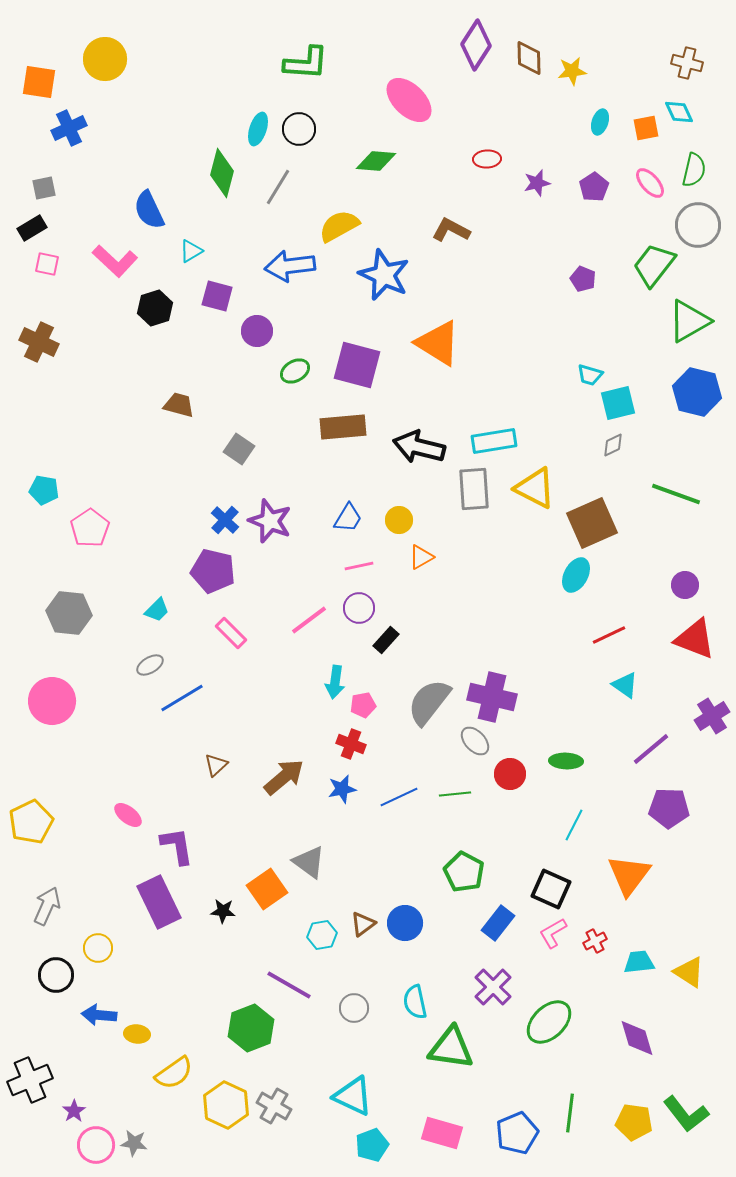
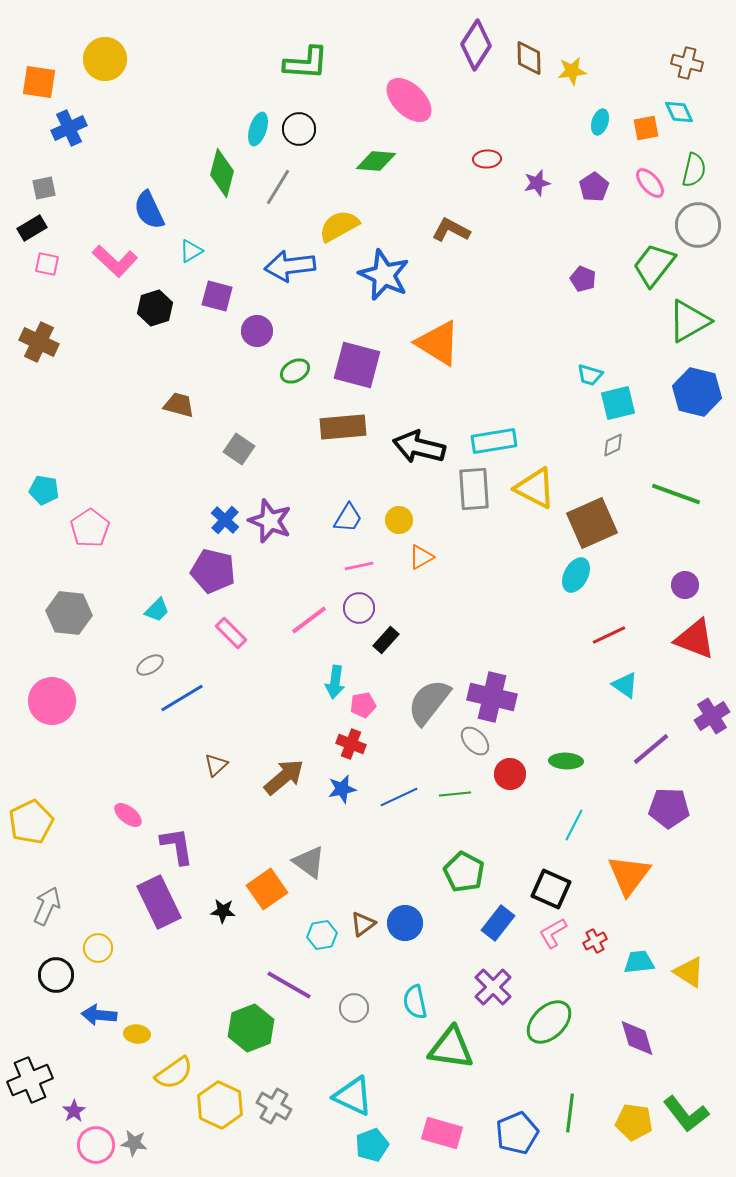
yellow hexagon at (226, 1105): moved 6 px left
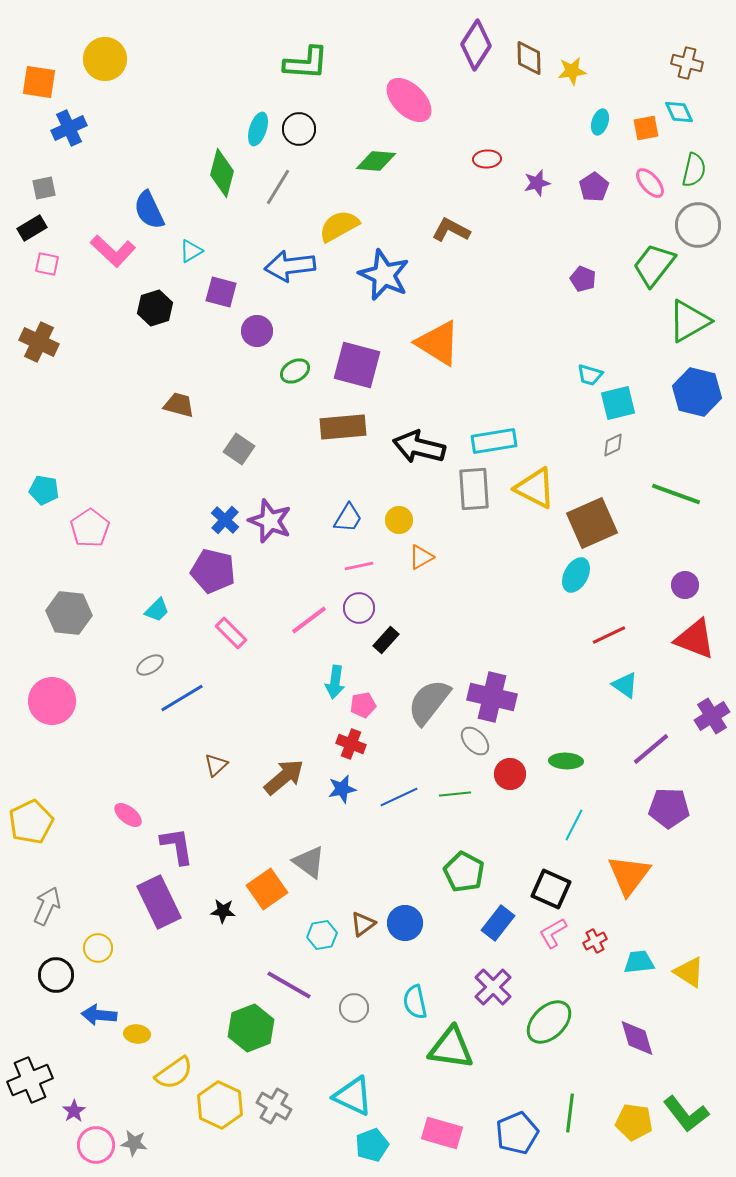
pink L-shape at (115, 261): moved 2 px left, 10 px up
purple square at (217, 296): moved 4 px right, 4 px up
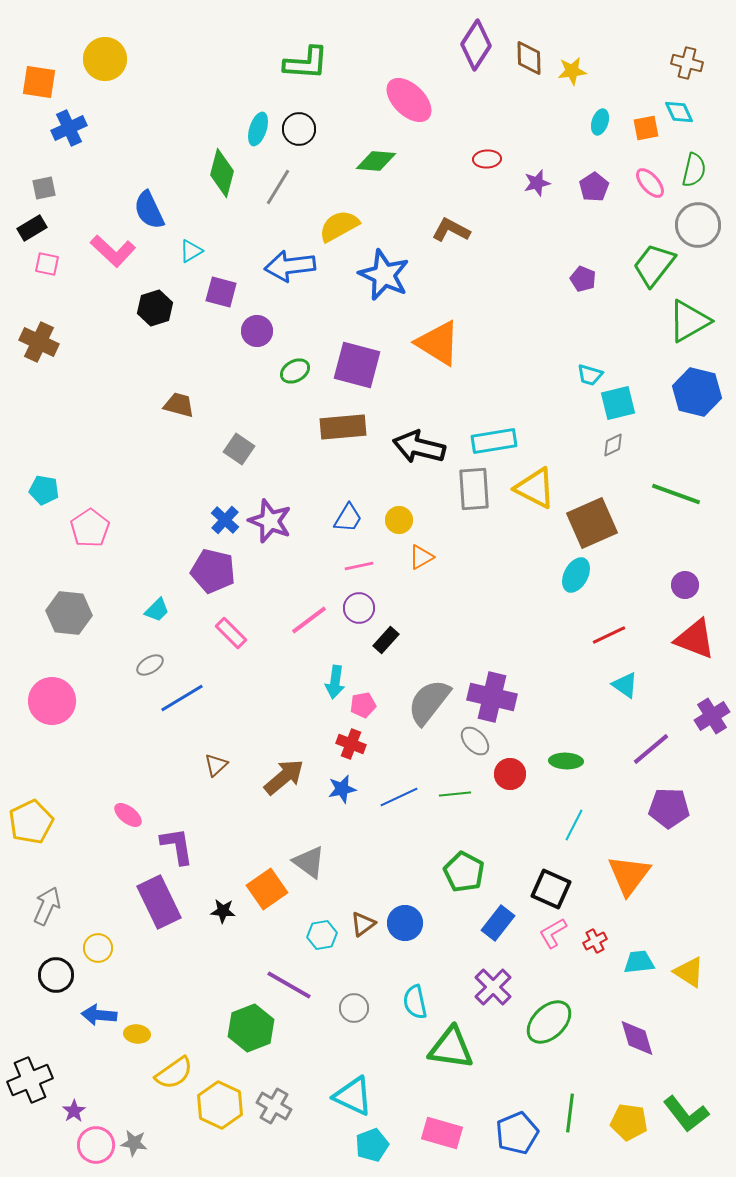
yellow pentagon at (634, 1122): moved 5 px left
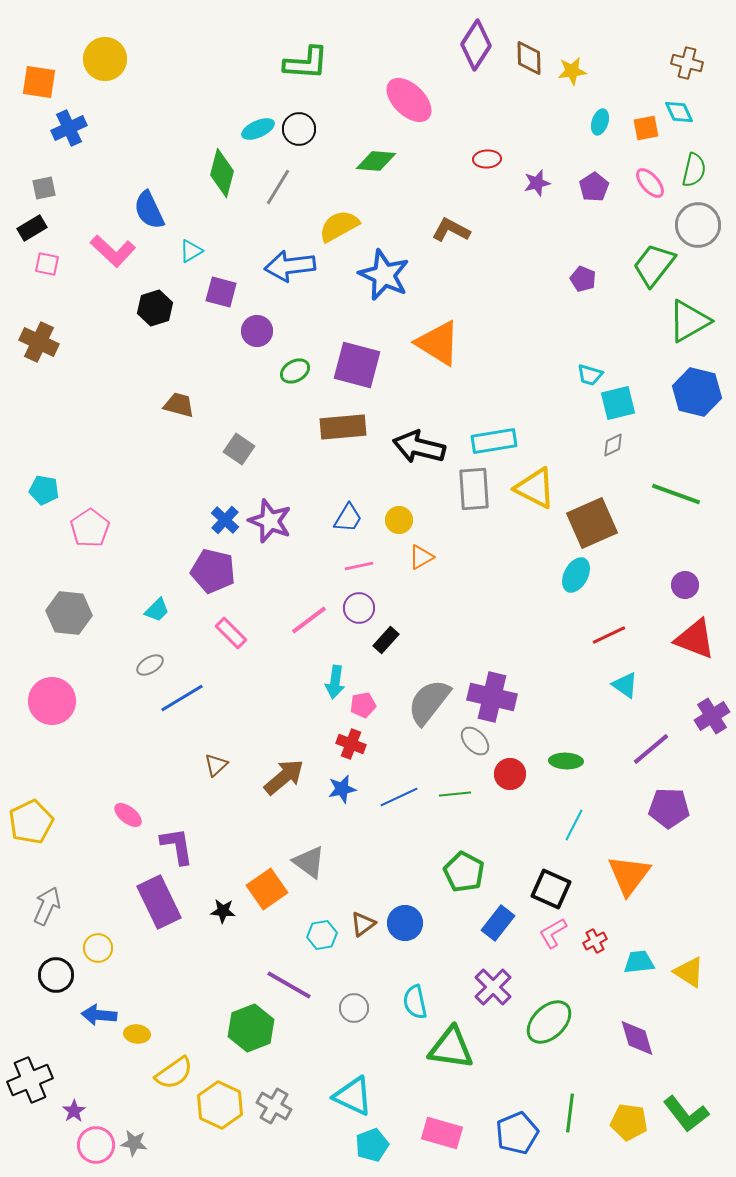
cyan ellipse at (258, 129): rotated 48 degrees clockwise
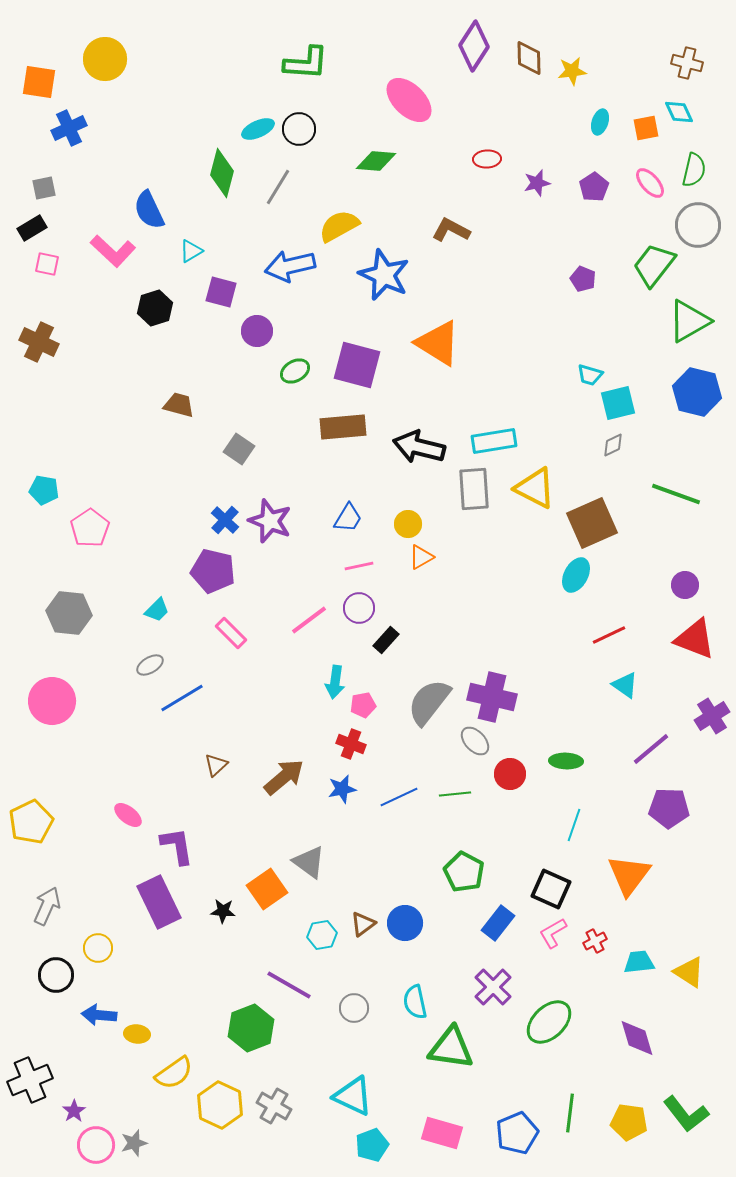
purple diamond at (476, 45): moved 2 px left, 1 px down
blue arrow at (290, 266): rotated 6 degrees counterclockwise
yellow circle at (399, 520): moved 9 px right, 4 px down
cyan line at (574, 825): rotated 8 degrees counterclockwise
gray star at (134, 1143): rotated 24 degrees counterclockwise
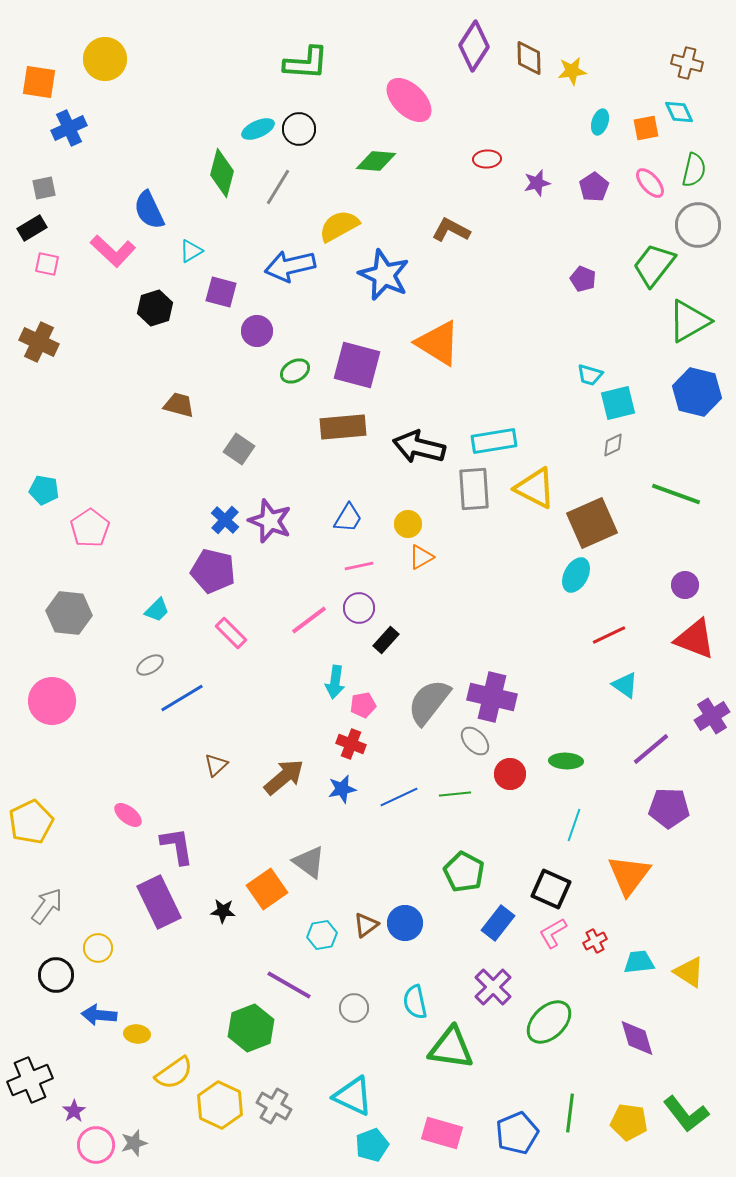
gray arrow at (47, 906): rotated 12 degrees clockwise
brown triangle at (363, 924): moved 3 px right, 1 px down
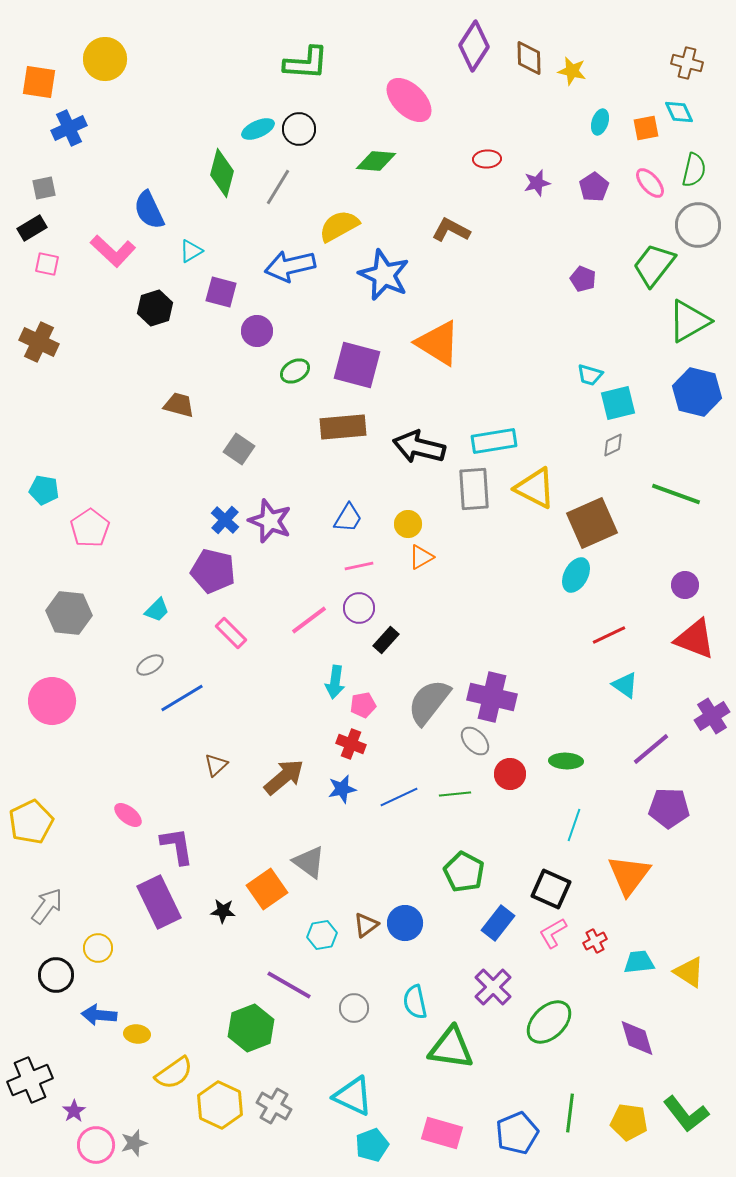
yellow star at (572, 71): rotated 20 degrees clockwise
